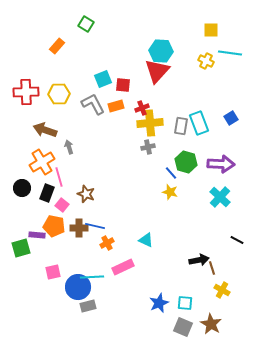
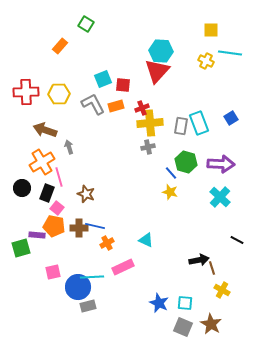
orange rectangle at (57, 46): moved 3 px right
pink square at (62, 205): moved 5 px left, 3 px down
blue star at (159, 303): rotated 24 degrees counterclockwise
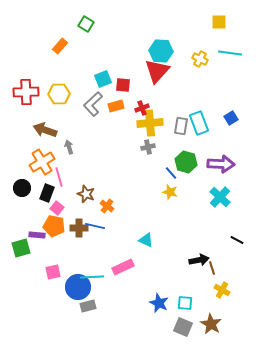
yellow square at (211, 30): moved 8 px right, 8 px up
yellow cross at (206, 61): moved 6 px left, 2 px up
gray L-shape at (93, 104): rotated 105 degrees counterclockwise
orange cross at (107, 243): moved 37 px up; rotated 24 degrees counterclockwise
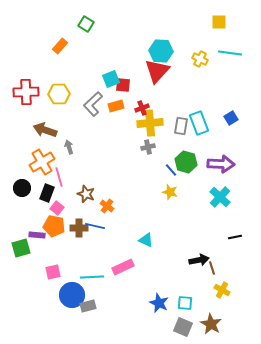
cyan square at (103, 79): moved 8 px right
blue line at (171, 173): moved 3 px up
black line at (237, 240): moved 2 px left, 3 px up; rotated 40 degrees counterclockwise
blue circle at (78, 287): moved 6 px left, 8 px down
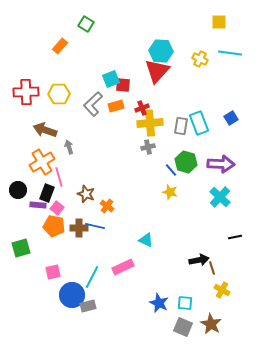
black circle at (22, 188): moved 4 px left, 2 px down
purple rectangle at (37, 235): moved 1 px right, 30 px up
cyan line at (92, 277): rotated 60 degrees counterclockwise
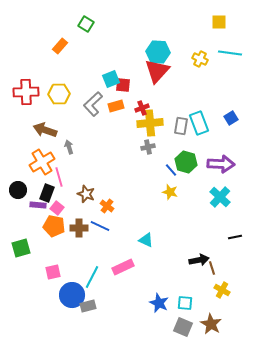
cyan hexagon at (161, 51): moved 3 px left, 1 px down
blue line at (95, 226): moved 5 px right; rotated 12 degrees clockwise
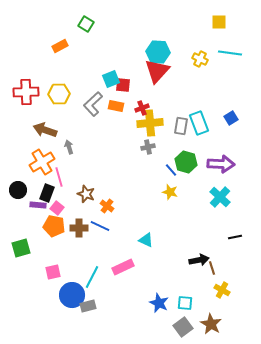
orange rectangle at (60, 46): rotated 21 degrees clockwise
orange rectangle at (116, 106): rotated 28 degrees clockwise
gray square at (183, 327): rotated 30 degrees clockwise
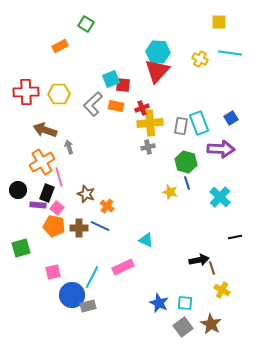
purple arrow at (221, 164): moved 15 px up
blue line at (171, 170): moved 16 px right, 13 px down; rotated 24 degrees clockwise
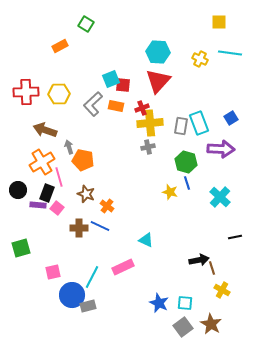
red triangle at (157, 71): moved 1 px right, 10 px down
orange pentagon at (54, 226): moved 29 px right, 66 px up
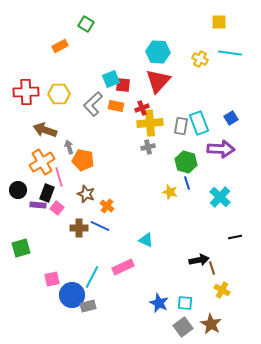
pink square at (53, 272): moved 1 px left, 7 px down
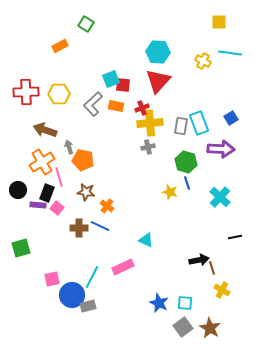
yellow cross at (200, 59): moved 3 px right, 2 px down
brown star at (86, 194): moved 2 px up; rotated 12 degrees counterclockwise
brown star at (211, 324): moved 1 px left, 4 px down
